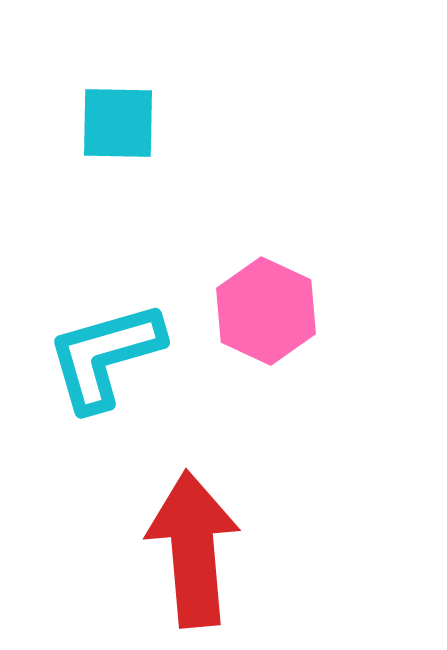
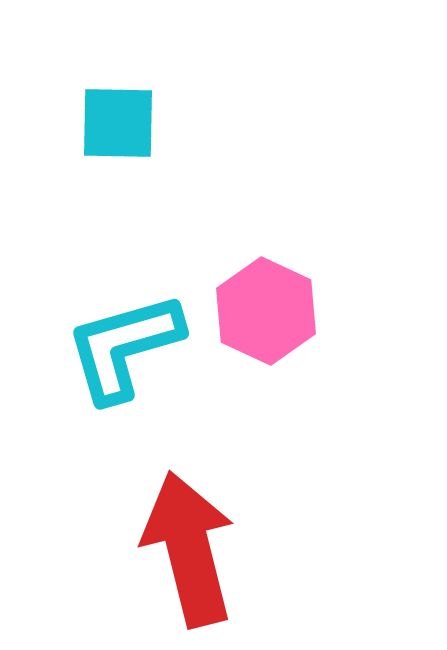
cyan L-shape: moved 19 px right, 9 px up
red arrow: moved 4 px left; rotated 9 degrees counterclockwise
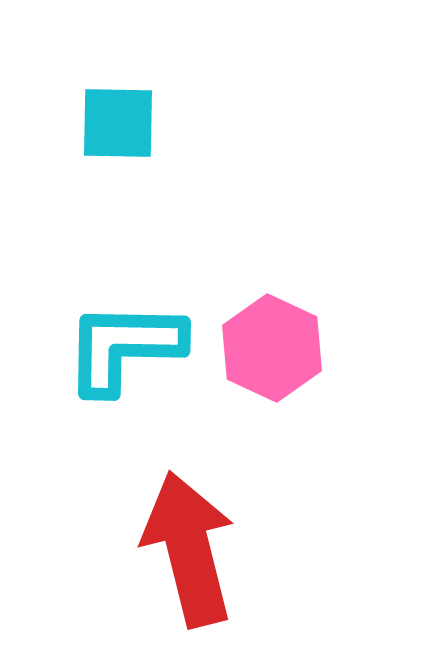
pink hexagon: moved 6 px right, 37 px down
cyan L-shape: rotated 17 degrees clockwise
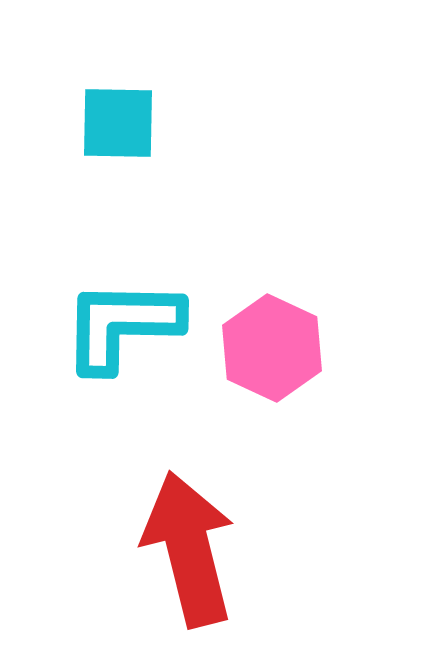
cyan L-shape: moved 2 px left, 22 px up
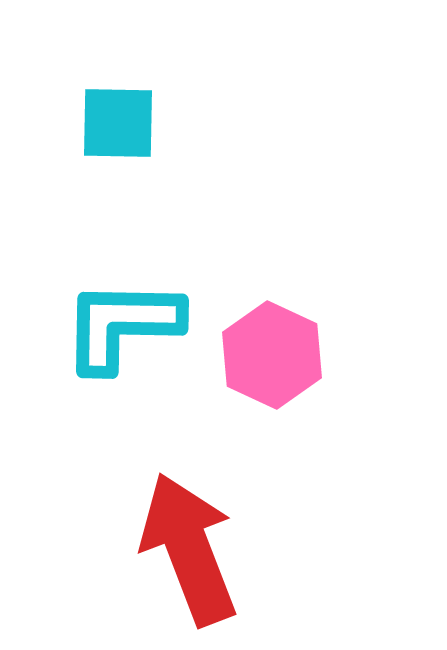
pink hexagon: moved 7 px down
red arrow: rotated 7 degrees counterclockwise
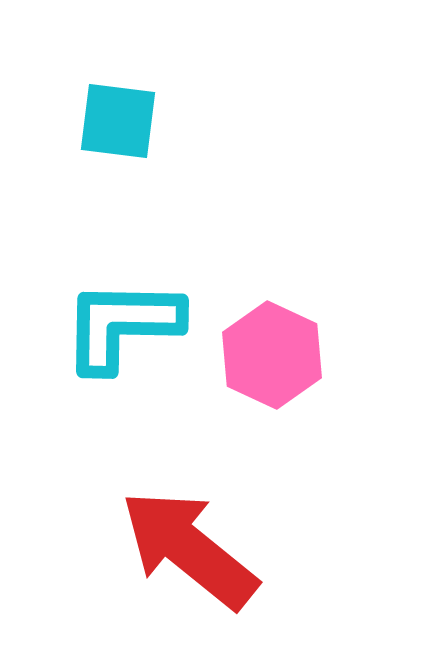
cyan square: moved 2 px up; rotated 6 degrees clockwise
red arrow: rotated 30 degrees counterclockwise
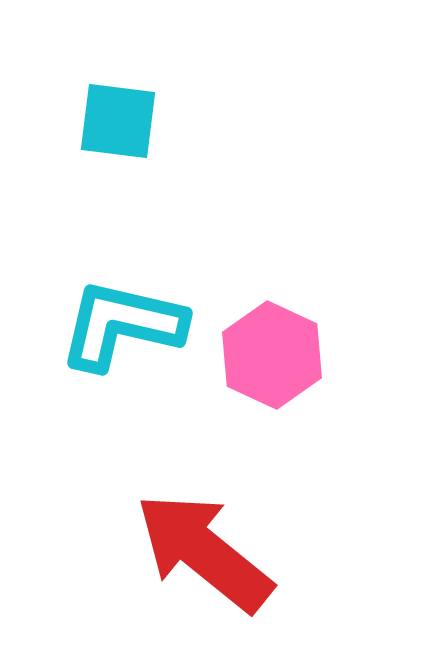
cyan L-shape: rotated 12 degrees clockwise
red arrow: moved 15 px right, 3 px down
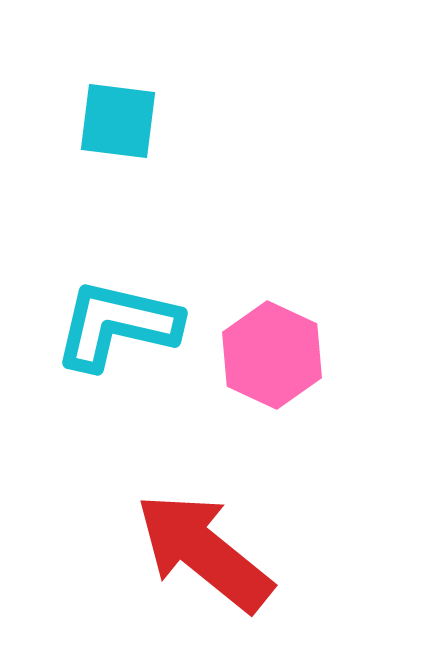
cyan L-shape: moved 5 px left
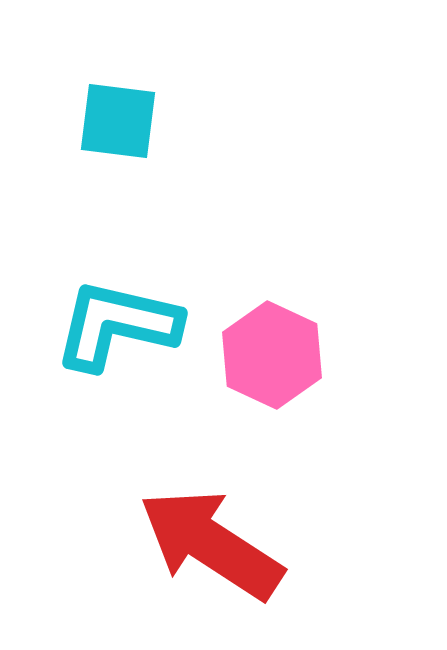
red arrow: moved 7 px right, 8 px up; rotated 6 degrees counterclockwise
